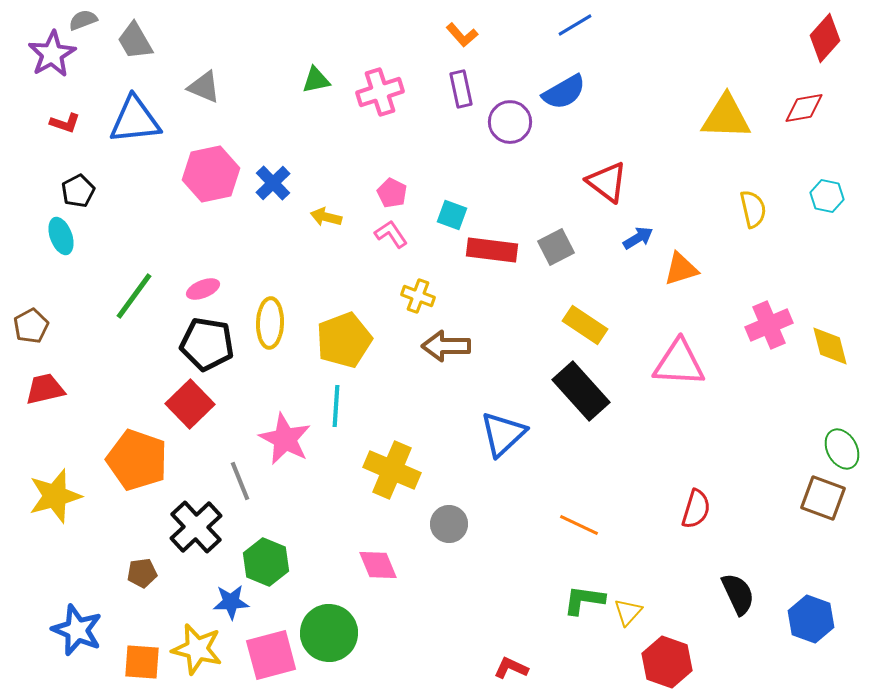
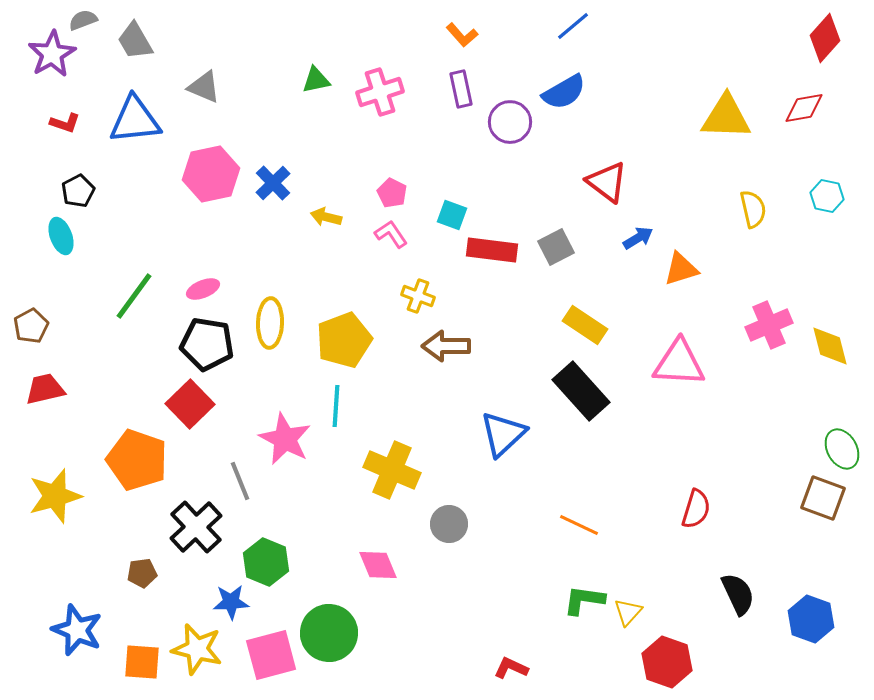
blue line at (575, 25): moved 2 px left, 1 px down; rotated 9 degrees counterclockwise
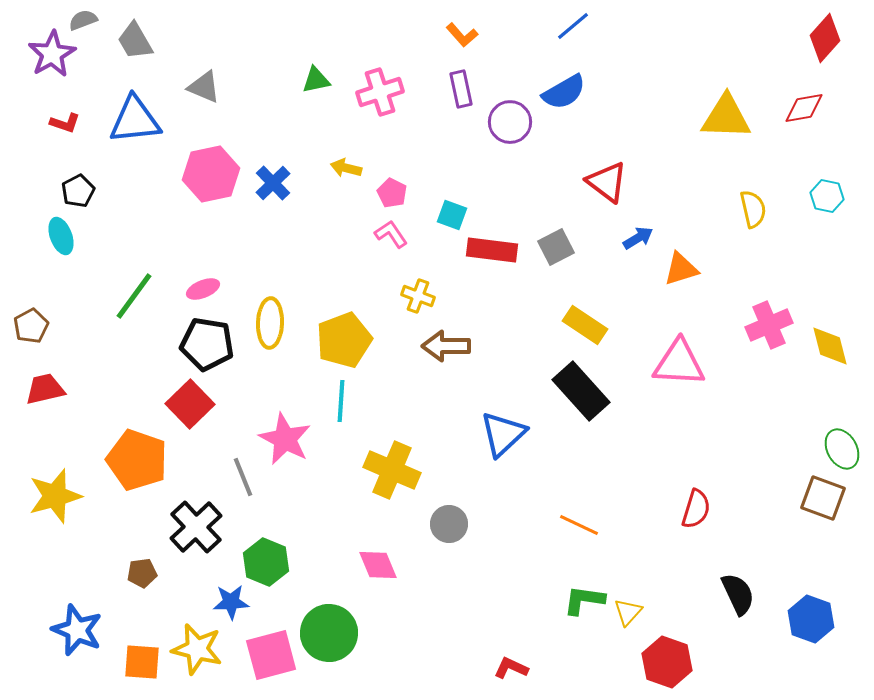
yellow arrow at (326, 217): moved 20 px right, 49 px up
cyan line at (336, 406): moved 5 px right, 5 px up
gray line at (240, 481): moved 3 px right, 4 px up
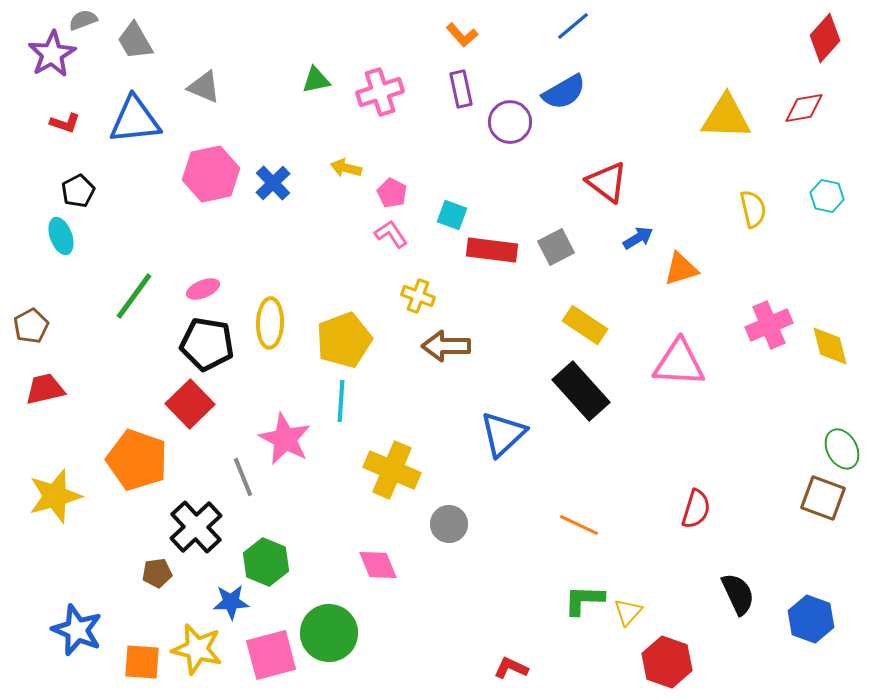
brown pentagon at (142, 573): moved 15 px right
green L-shape at (584, 600): rotated 6 degrees counterclockwise
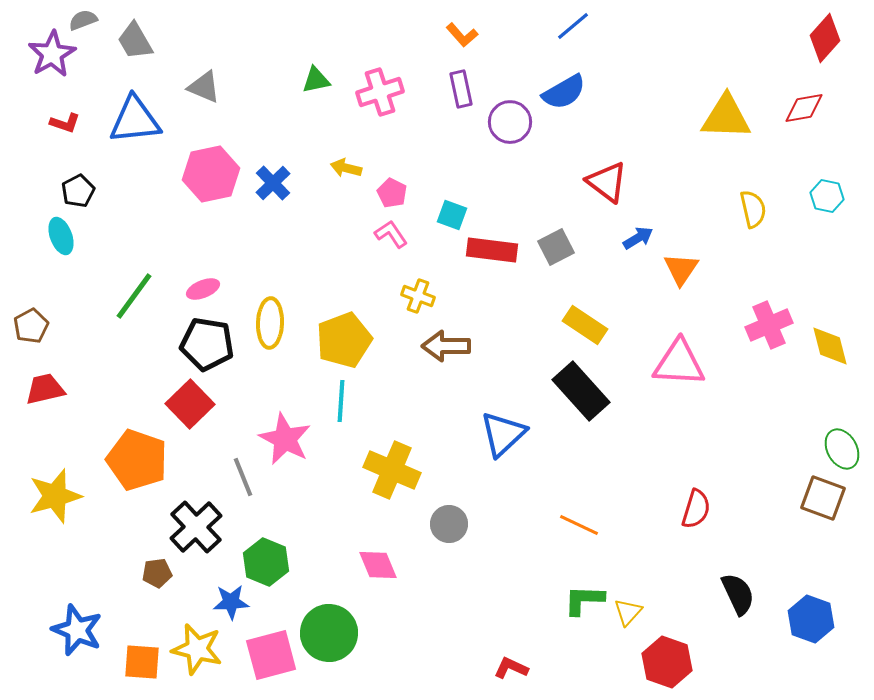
orange triangle at (681, 269): rotated 39 degrees counterclockwise
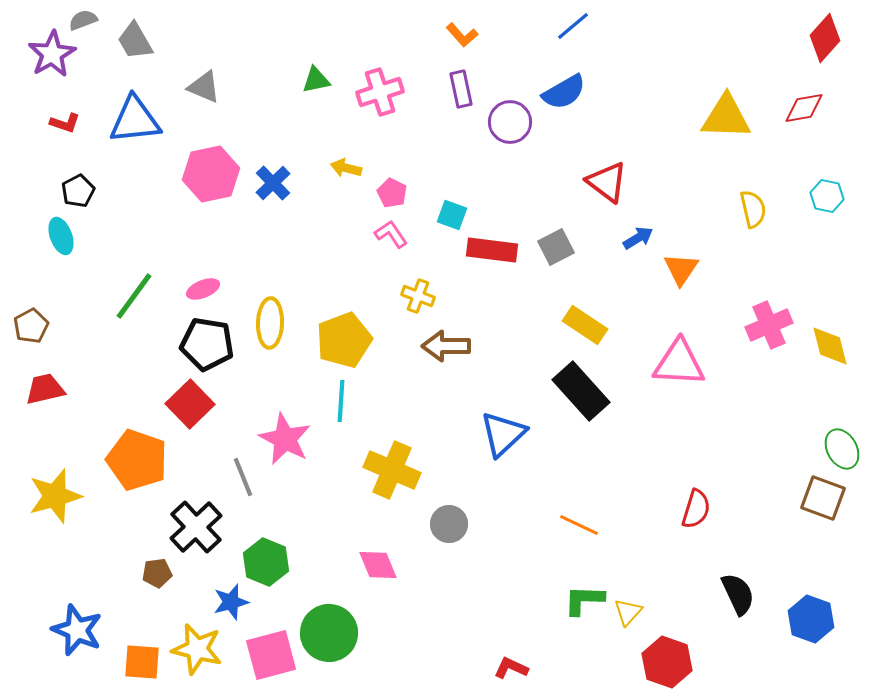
blue star at (231, 602): rotated 12 degrees counterclockwise
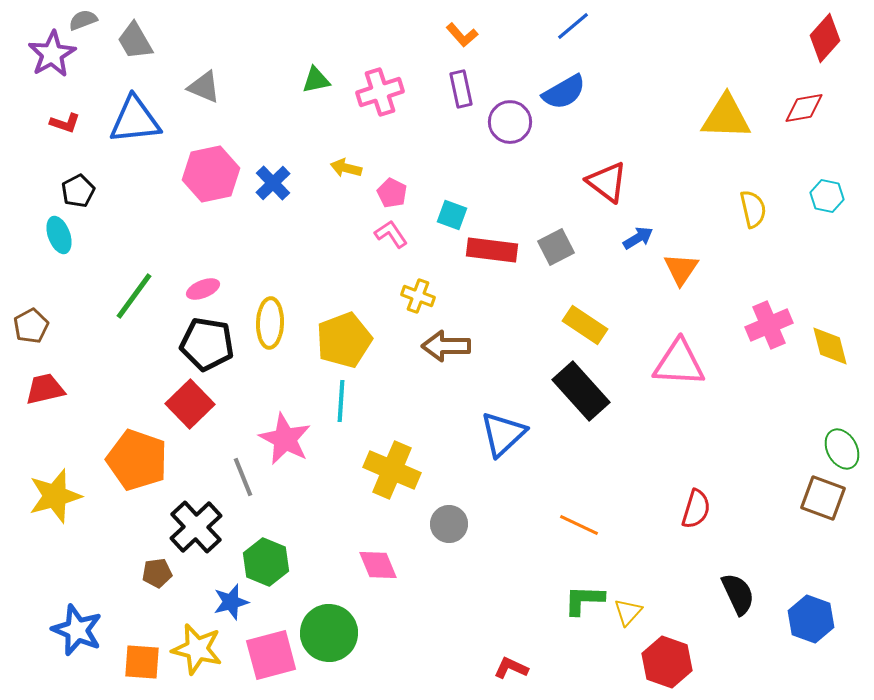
cyan ellipse at (61, 236): moved 2 px left, 1 px up
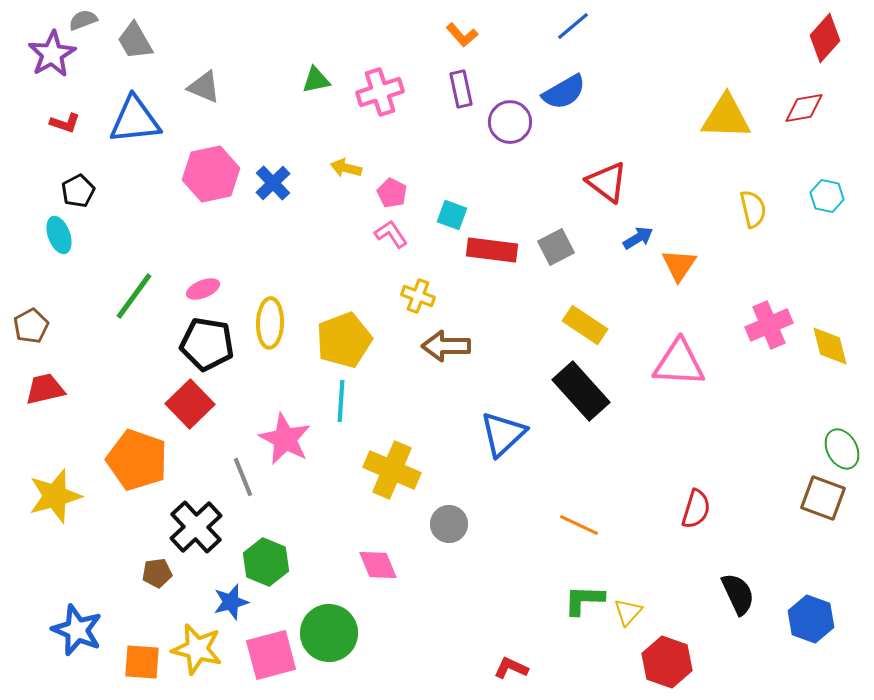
orange triangle at (681, 269): moved 2 px left, 4 px up
